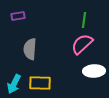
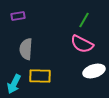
green line: rotated 21 degrees clockwise
pink semicircle: rotated 110 degrees counterclockwise
gray semicircle: moved 4 px left
white ellipse: rotated 15 degrees counterclockwise
yellow rectangle: moved 7 px up
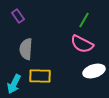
purple rectangle: rotated 64 degrees clockwise
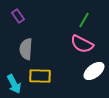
white ellipse: rotated 20 degrees counterclockwise
cyan arrow: rotated 54 degrees counterclockwise
